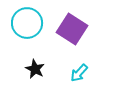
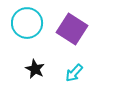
cyan arrow: moved 5 px left
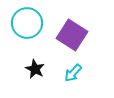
purple square: moved 6 px down
cyan arrow: moved 1 px left
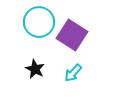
cyan circle: moved 12 px right, 1 px up
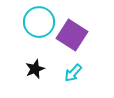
black star: rotated 24 degrees clockwise
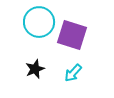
purple square: rotated 16 degrees counterclockwise
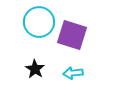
black star: rotated 18 degrees counterclockwise
cyan arrow: rotated 42 degrees clockwise
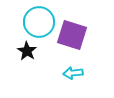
black star: moved 8 px left, 18 px up
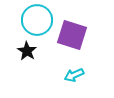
cyan circle: moved 2 px left, 2 px up
cyan arrow: moved 1 px right, 2 px down; rotated 18 degrees counterclockwise
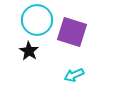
purple square: moved 3 px up
black star: moved 2 px right
